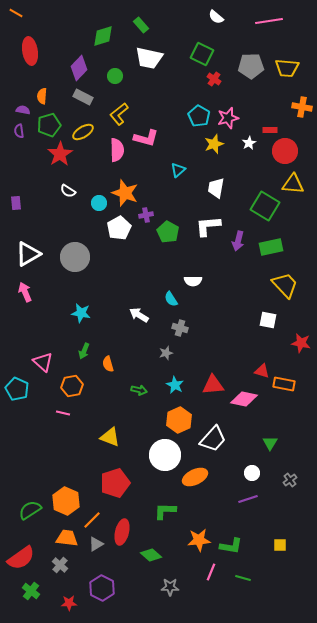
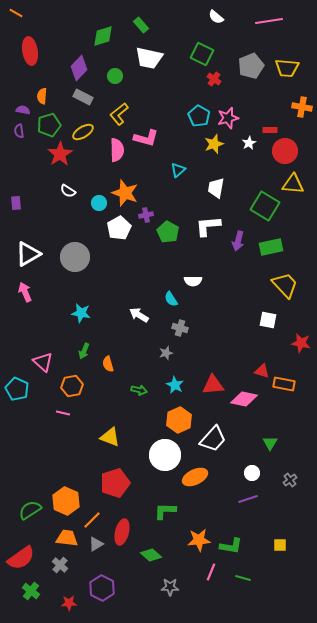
gray pentagon at (251, 66): rotated 20 degrees counterclockwise
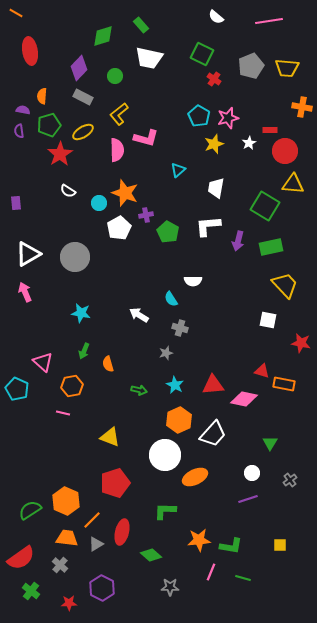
white trapezoid at (213, 439): moved 5 px up
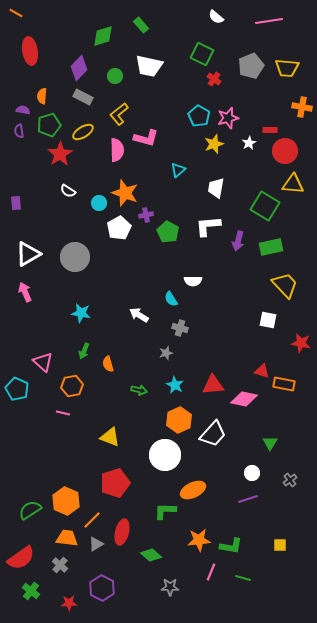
white trapezoid at (149, 58): moved 8 px down
orange ellipse at (195, 477): moved 2 px left, 13 px down
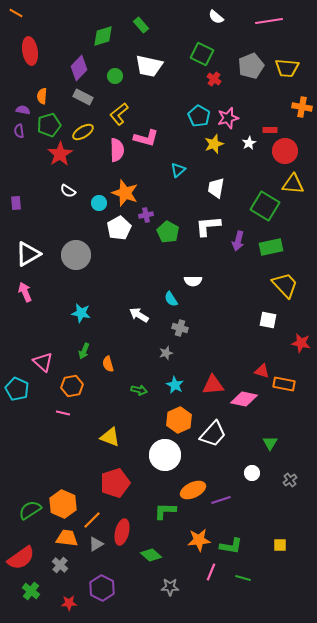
gray circle at (75, 257): moved 1 px right, 2 px up
purple line at (248, 499): moved 27 px left, 1 px down
orange hexagon at (66, 501): moved 3 px left, 3 px down
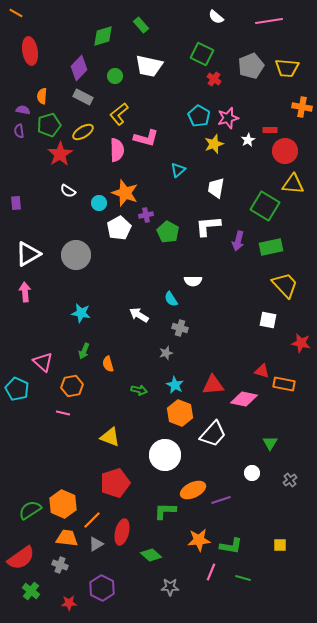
white star at (249, 143): moved 1 px left, 3 px up
pink arrow at (25, 292): rotated 18 degrees clockwise
orange hexagon at (179, 420): moved 1 px right, 7 px up; rotated 15 degrees counterclockwise
gray cross at (60, 565): rotated 21 degrees counterclockwise
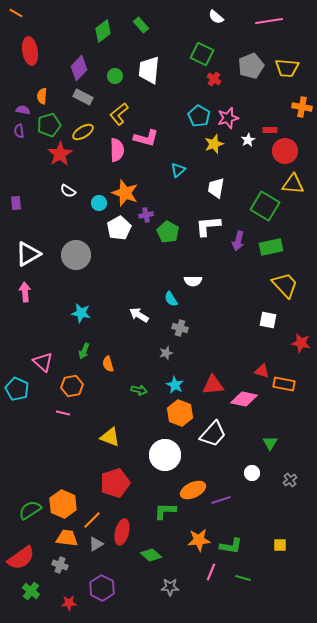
green diamond at (103, 36): moved 5 px up; rotated 20 degrees counterclockwise
white trapezoid at (149, 66): moved 4 px down; rotated 84 degrees clockwise
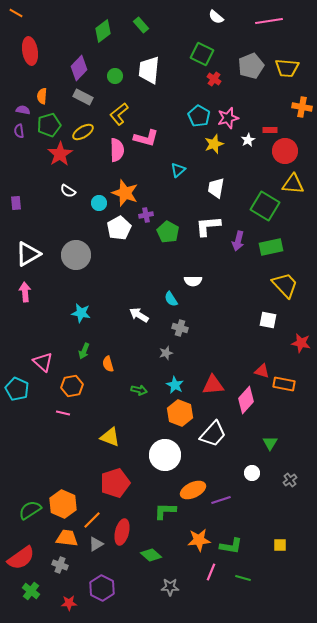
pink diamond at (244, 399): moved 2 px right, 1 px down; rotated 60 degrees counterclockwise
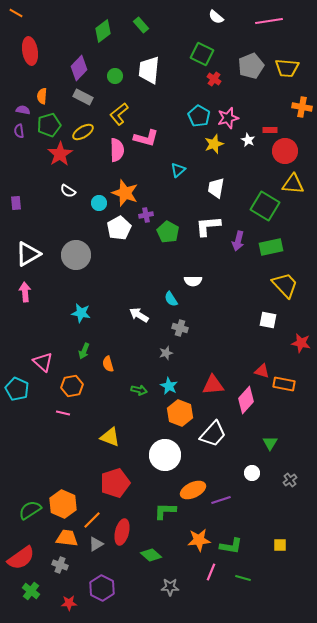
white star at (248, 140): rotated 16 degrees counterclockwise
cyan star at (175, 385): moved 6 px left, 1 px down
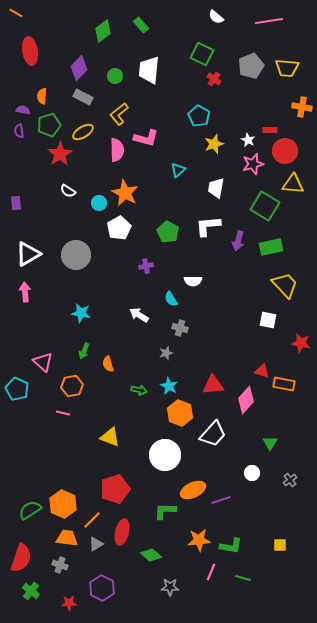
pink star at (228, 118): moved 25 px right, 46 px down
orange star at (125, 193): rotated 8 degrees clockwise
purple cross at (146, 215): moved 51 px down
red pentagon at (115, 483): moved 6 px down
red semicircle at (21, 558): rotated 36 degrees counterclockwise
